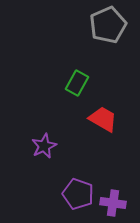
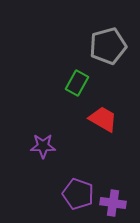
gray pentagon: moved 21 px down; rotated 9 degrees clockwise
purple star: moved 1 px left; rotated 25 degrees clockwise
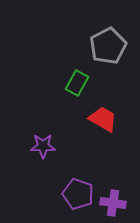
gray pentagon: rotated 12 degrees counterclockwise
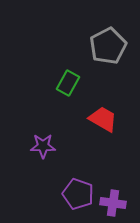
green rectangle: moved 9 px left
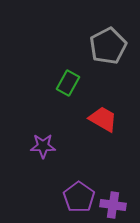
purple pentagon: moved 1 px right, 3 px down; rotated 16 degrees clockwise
purple cross: moved 2 px down
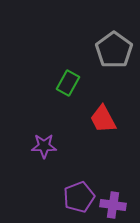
gray pentagon: moved 6 px right, 4 px down; rotated 9 degrees counterclockwise
red trapezoid: rotated 148 degrees counterclockwise
purple star: moved 1 px right
purple pentagon: rotated 16 degrees clockwise
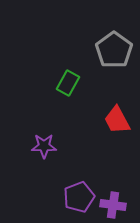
red trapezoid: moved 14 px right, 1 px down
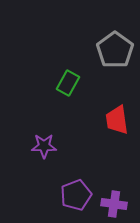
gray pentagon: moved 1 px right
red trapezoid: rotated 20 degrees clockwise
purple pentagon: moved 3 px left, 2 px up
purple cross: moved 1 px right, 1 px up
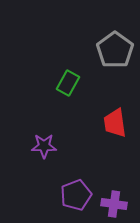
red trapezoid: moved 2 px left, 3 px down
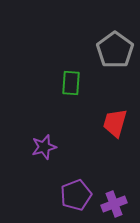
green rectangle: moved 3 px right; rotated 25 degrees counterclockwise
red trapezoid: rotated 24 degrees clockwise
purple star: moved 1 px down; rotated 15 degrees counterclockwise
purple cross: rotated 30 degrees counterclockwise
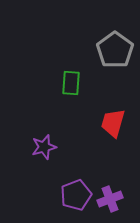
red trapezoid: moved 2 px left
purple cross: moved 4 px left, 5 px up
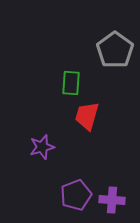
red trapezoid: moved 26 px left, 7 px up
purple star: moved 2 px left
purple cross: moved 2 px right, 1 px down; rotated 25 degrees clockwise
